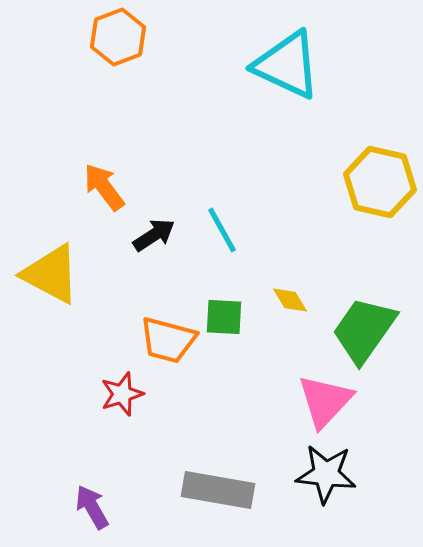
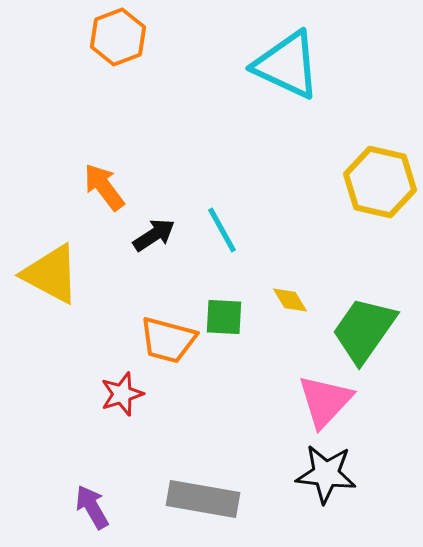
gray rectangle: moved 15 px left, 9 px down
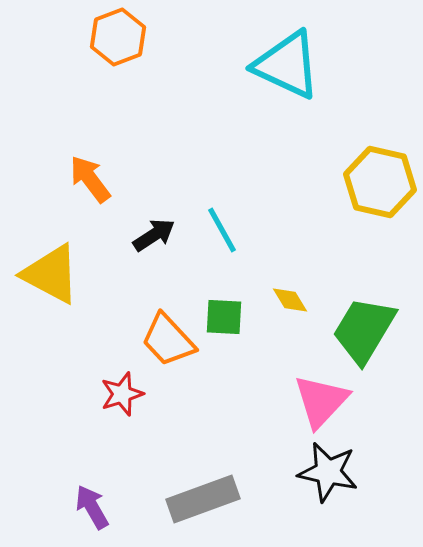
orange arrow: moved 14 px left, 8 px up
green trapezoid: rotated 4 degrees counterclockwise
orange trapezoid: rotated 32 degrees clockwise
pink triangle: moved 4 px left
black star: moved 2 px right, 2 px up; rotated 6 degrees clockwise
gray rectangle: rotated 30 degrees counterclockwise
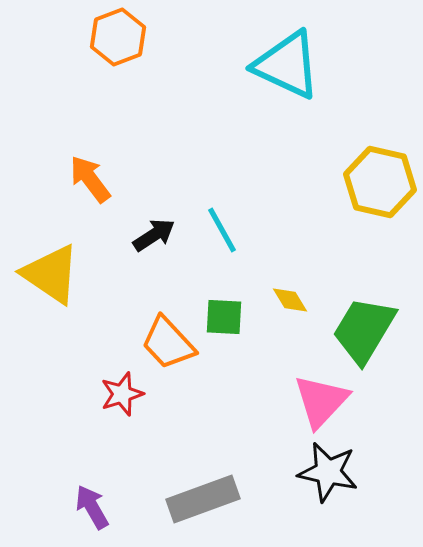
yellow triangle: rotated 6 degrees clockwise
orange trapezoid: moved 3 px down
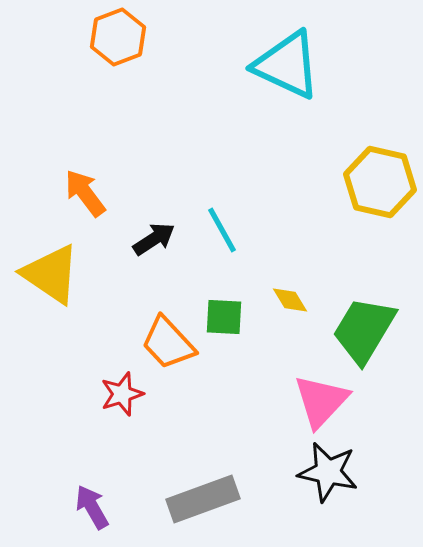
orange arrow: moved 5 px left, 14 px down
black arrow: moved 4 px down
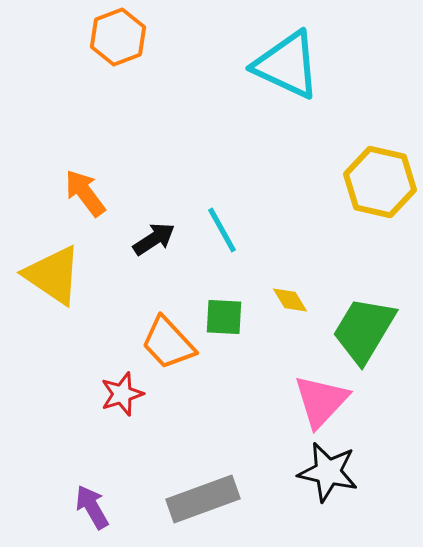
yellow triangle: moved 2 px right, 1 px down
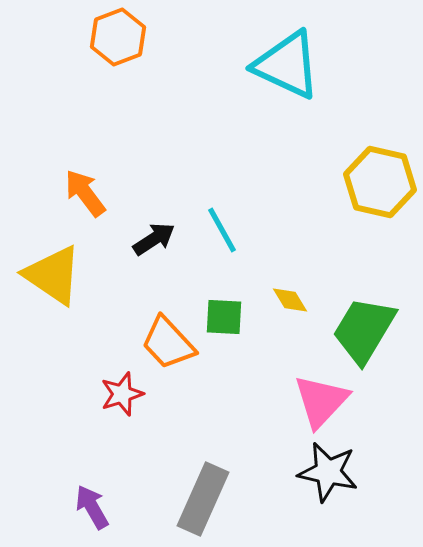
gray rectangle: rotated 46 degrees counterclockwise
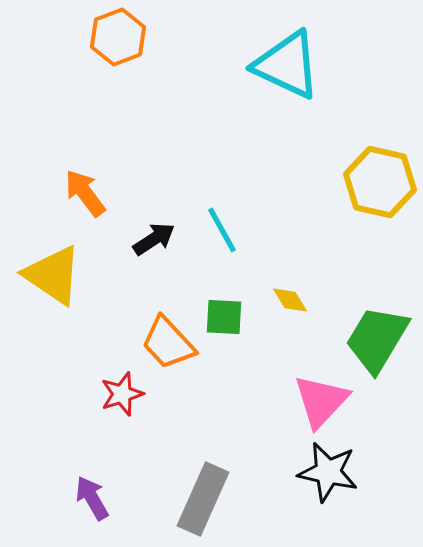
green trapezoid: moved 13 px right, 9 px down
purple arrow: moved 9 px up
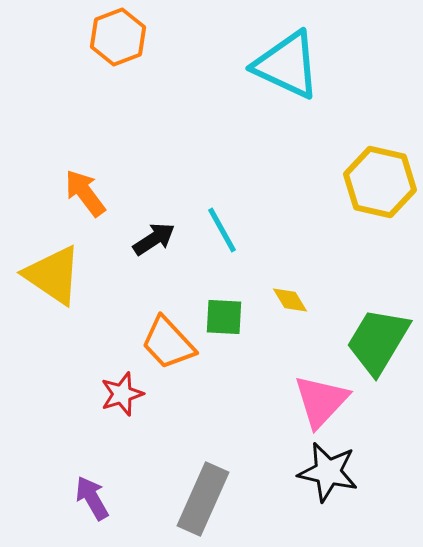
green trapezoid: moved 1 px right, 2 px down
